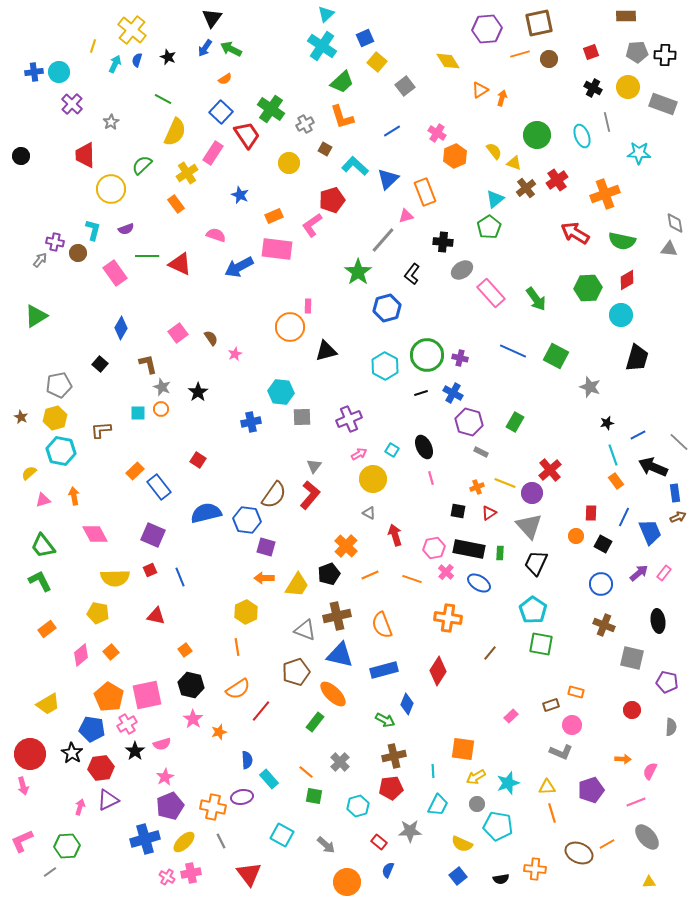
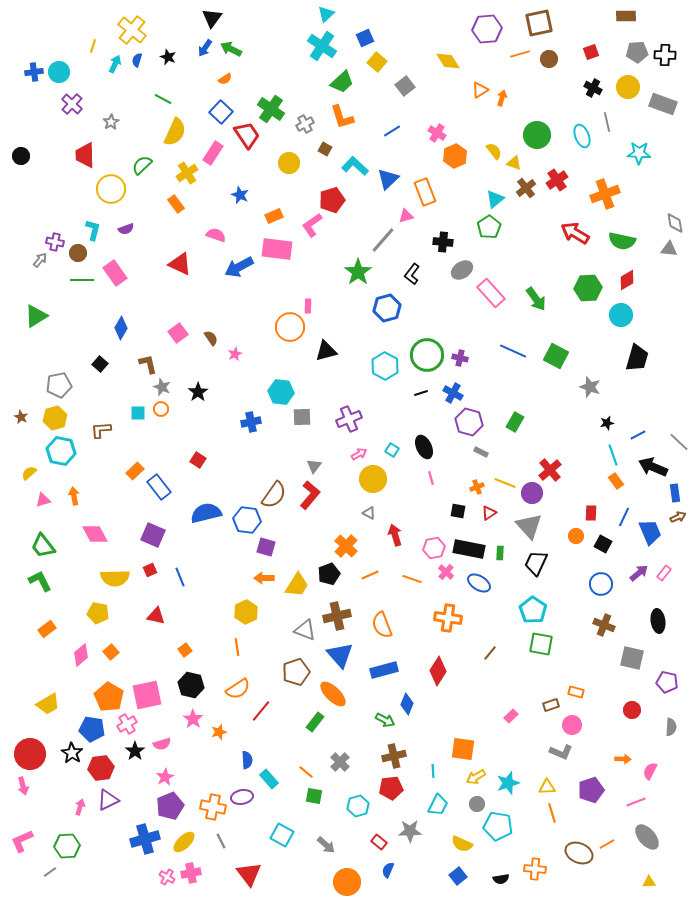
green line at (147, 256): moved 65 px left, 24 px down
blue triangle at (340, 655): rotated 36 degrees clockwise
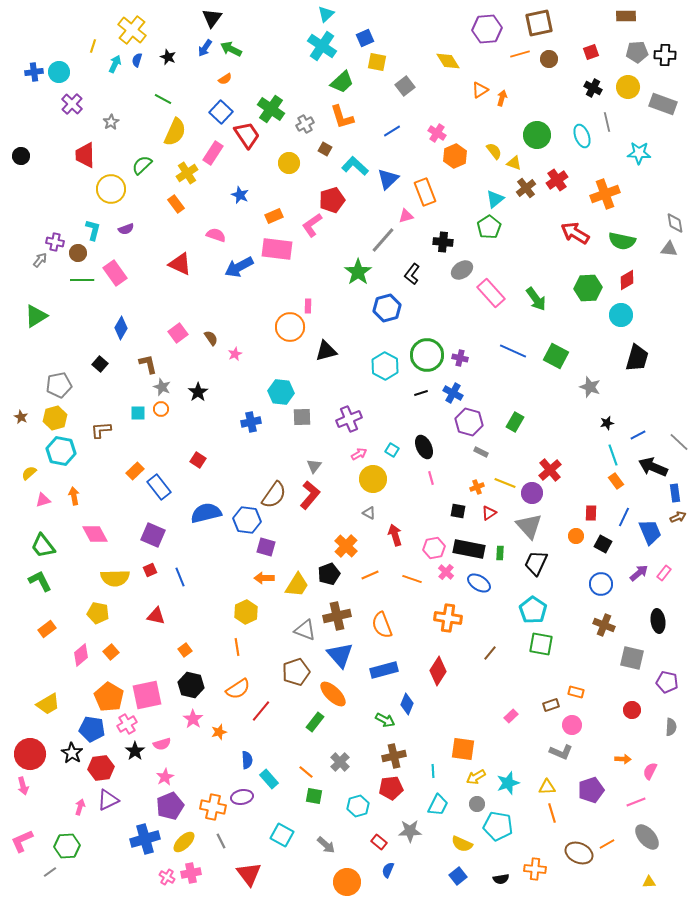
yellow square at (377, 62): rotated 30 degrees counterclockwise
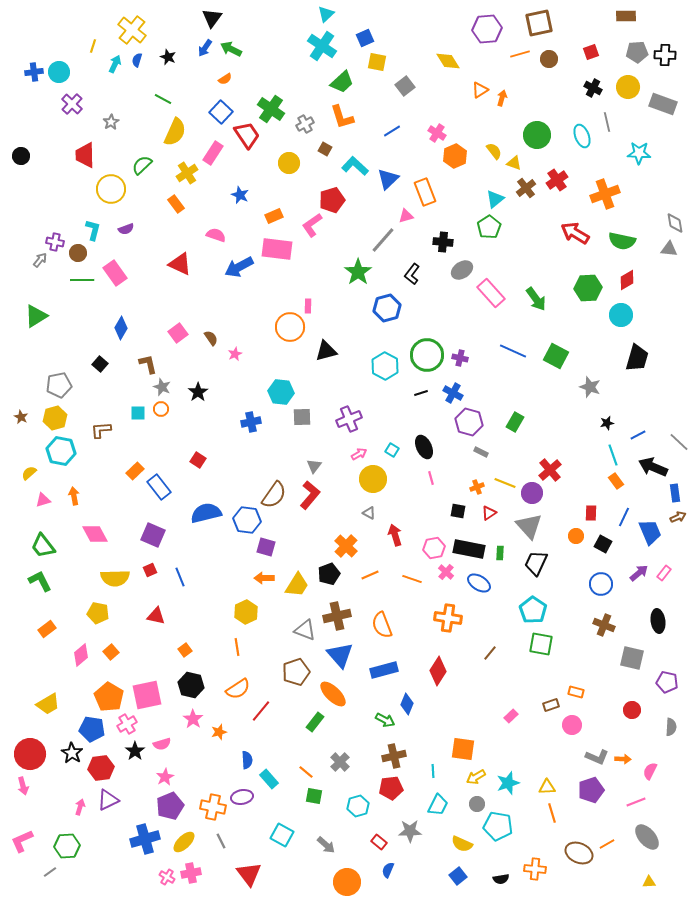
gray L-shape at (561, 752): moved 36 px right, 5 px down
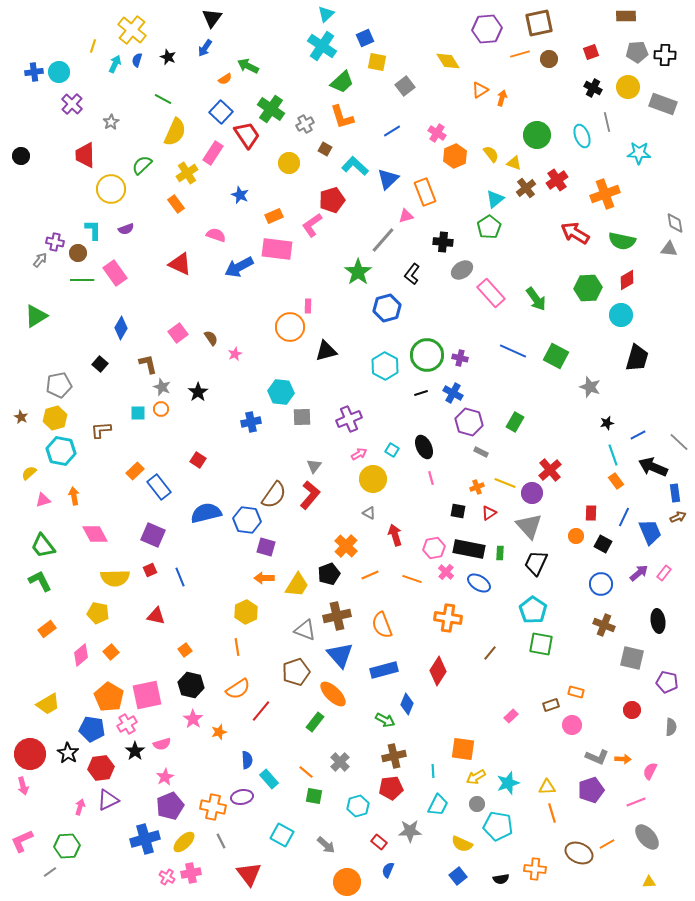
green arrow at (231, 49): moved 17 px right, 17 px down
yellow semicircle at (494, 151): moved 3 px left, 3 px down
cyan L-shape at (93, 230): rotated 15 degrees counterclockwise
black star at (72, 753): moved 4 px left
